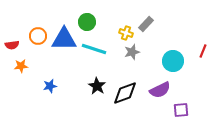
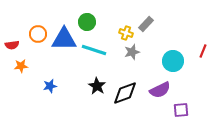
orange circle: moved 2 px up
cyan line: moved 1 px down
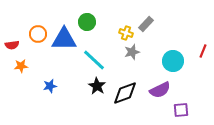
cyan line: moved 10 px down; rotated 25 degrees clockwise
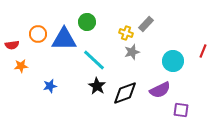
purple square: rotated 14 degrees clockwise
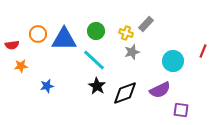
green circle: moved 9 px right, 9 px down
blue star: moved 3 px left
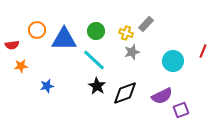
orange circle: moved 1 px left, 4 px up
purple semicircle: moved 2 px right, 6 px down
purple square: rotated 28 degrees counterclockwise
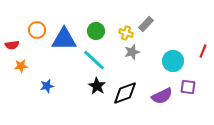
purple square: moved 7 px right, 23 px up; rotated 28 degrees clockwise
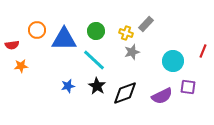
blue star: moved 21 px right
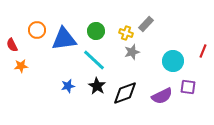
blue triangle: rotated 8 degrees counterclockwise
red semicircle: rotated 72 degrees clockwise
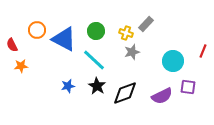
blue triangle: rotated 36 degrees clockwise
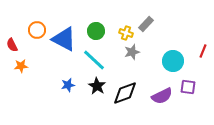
blue star: moved 1 px up
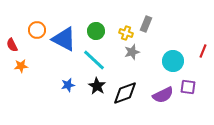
gray rectangle: rotated 21 degrees counterclockwise
purple semicircle: moved 1 px right, 1 px up
